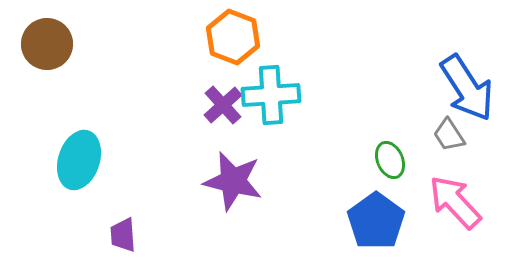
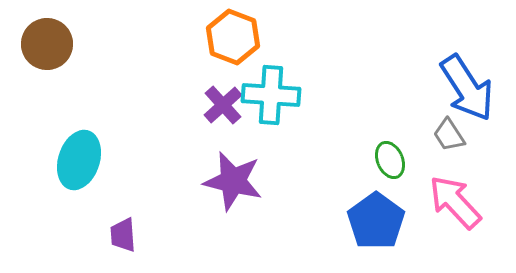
cyan cross: rotated 8 degrees clockwise
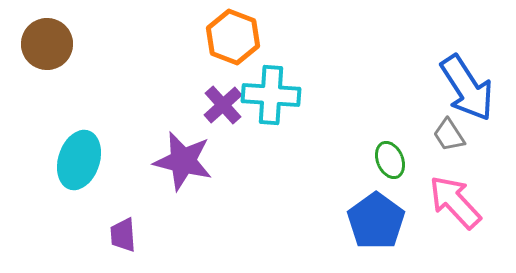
purple star: moved 50 px left, 20 px up
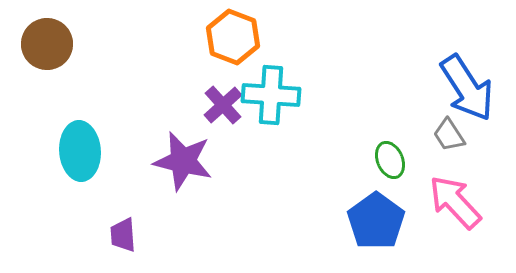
cyan ellipse: moved 1 px right, 9 px up; rotated 22 degrees counterclockwise
